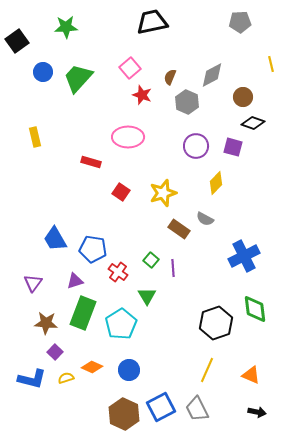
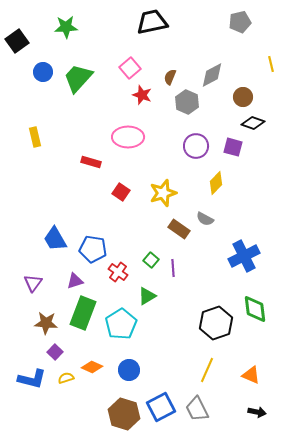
gray pentagon at (240, 22): rotated 10 degrees counterclockwise
green triangle at (147, 296): rotated 30 degrees clockwise
brown hexagon at (124, 414): rotated 8 degrees counterclockwise
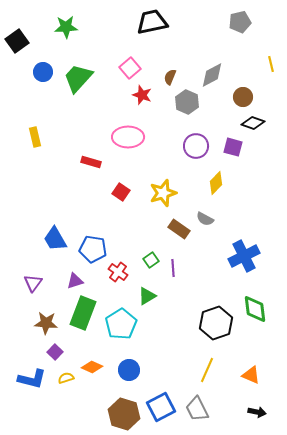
green square at (151, 260): rotated 14 degrees clockwise
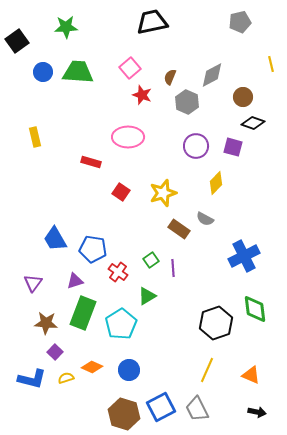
green trapezoid at (78, 78): moved 6 px up; rotated 52 degrees clockwise
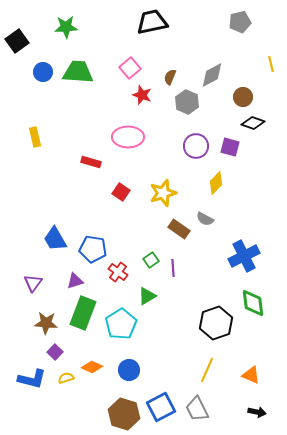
purple square at (233, 147): moved 3 px left
green diamond at (255, 309): moved 2 px left, 6 px up
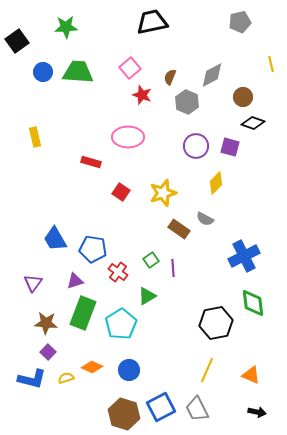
black hexagon at (216, 323): rotated 8 degrees clockwise
purple square at (55, 352): moved 7 px left
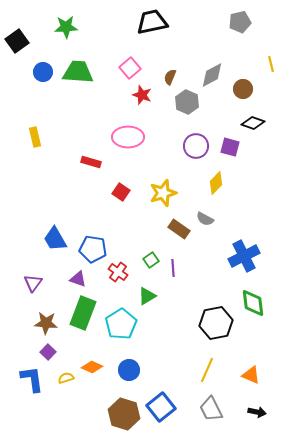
brown circle at (243, 97): moved 8 px up
purple triangle at (75, 281): moved 3 px right, 2 px up; rotated 36 degrees clockwise
blue L-shape at (32, 379): rotated 112 degrees counterclockwise
blue square at (161, 407): rotated 12 degrees counterclockwise
gray trapezoid at (197, 409): moved 14 px right
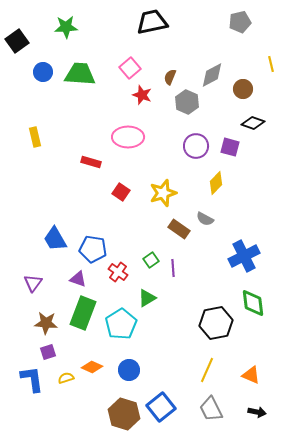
green trapezoid at (78, 72): moved 2 px right, 2 px down
green triangle at (147, 296): moved 2 px down
purple square at (48, 352): rotated 28 degrees clockwise
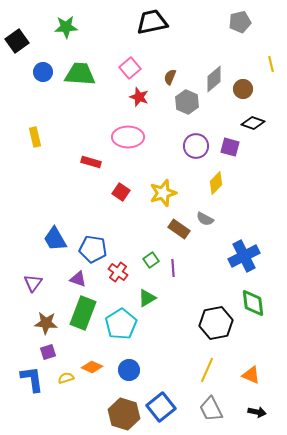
gray diamond at (212, 75): moved 2 px right, 4 px down; rotated 12 degrees counterclockwise
red star at (142, 95): moved 3 px left, 2 px down
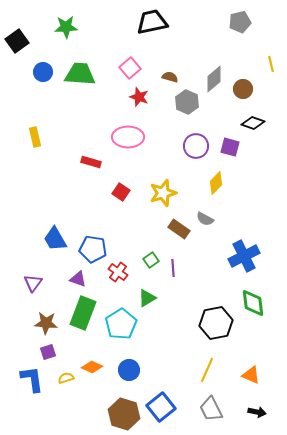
brown semicircle at (170, 77): rotated 84 degrees clockwise
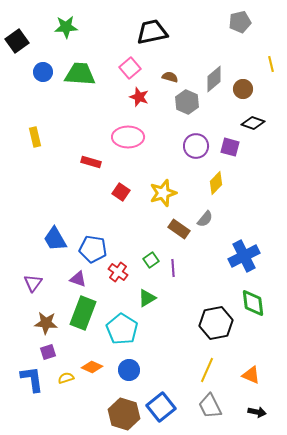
black trapezoid at (152, 22): moved 10 px down
gray semicircle at (205, 219): rotated 78 degrees counterclockwise
cyan pentagon at (121, 324): moved 1 px right, 5 px down; rotated 8 degrees counterclockwise
gray trapezoid at (211, 409): moved 1 px left, 3 px up
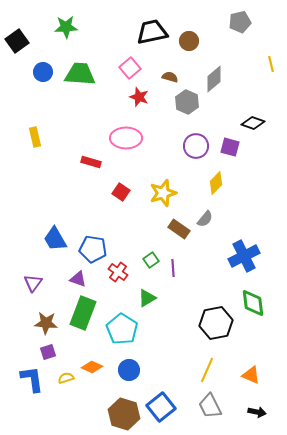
brown circle at (243, 89): moved 54 px left, 48 px up
pink ellipse at (128, 137): moved 2 px left, 1 px down
